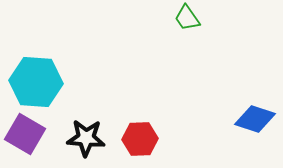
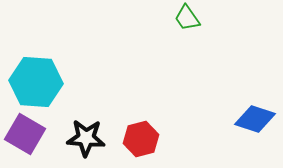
red hexagon: moved 1 px right; rotated 12 degrees counterclockwise
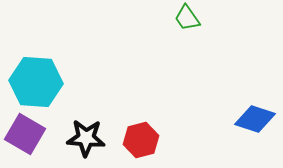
red hexagon: moved 1 px down
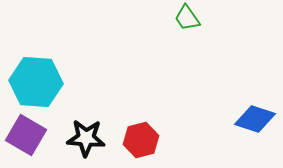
purple square: moved 1 px right, 1 px down
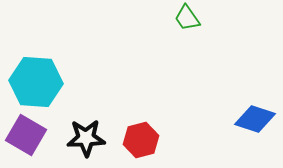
black star: rotated 6 degrees counterclockwise
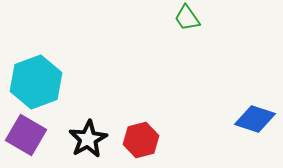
cyan hexagon: rotated 24 degrees counterclockwise
black star: moved 2 px right, 1 px down; rotated 27 degrees counterclockwise
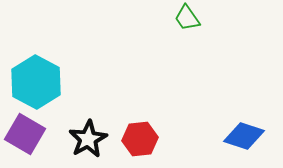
cyan hexagon: rotated 12 degrees counterclockwise
blue diamond: moved 11 px left, 17 px down
purple square: moved 1 px left, 1 px up
red hexagon: moved 1 px left, 1 px up; rotated 8 degrees clockwise
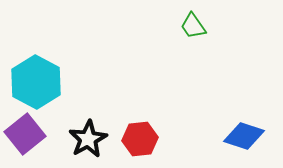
green trapezoid: moved 6 px right, 8 px down
purple square: rotated 21 degrees clockwise
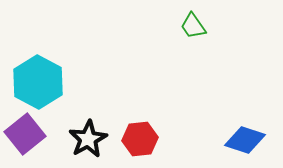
cyan hexagon: moved 2 px right
blue diamond: moved 1 px right, 4 px down
